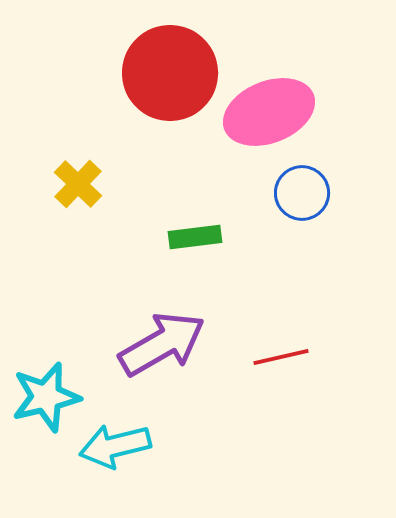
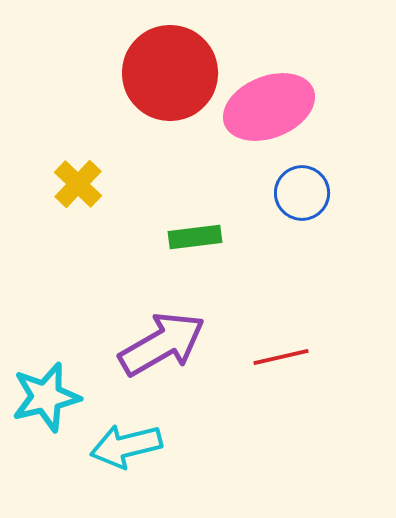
pink ellipse: moved 5 px up
cyan arrow: moved 11 px right
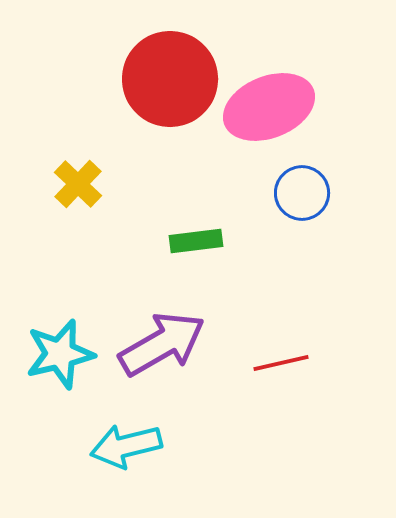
red circle: moved 6 px down
green rectangle: moved 1 px right, 4 px down
red line: moved 6 px down
cyan star: moved 14 px right, 43 px up
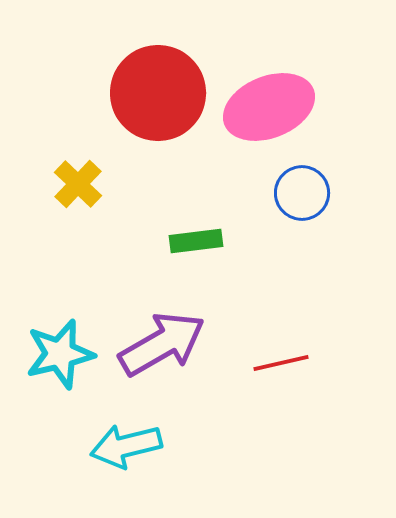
red circle: moved 12 px left, 14 px down
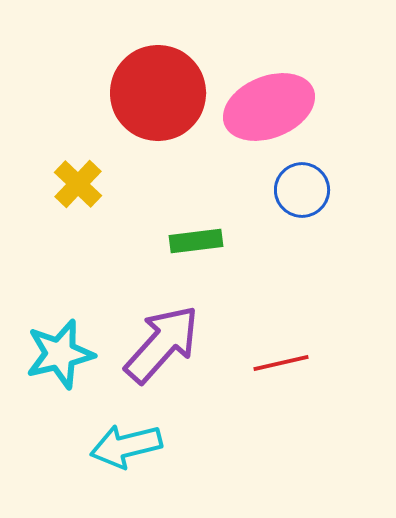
blue circle: moved 3 px up
purple arrow: rotated 18 degrees counterclockwise
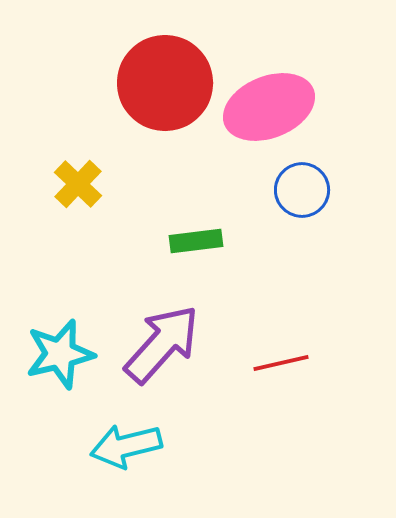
red circle: moved 7 px right, 10 px up
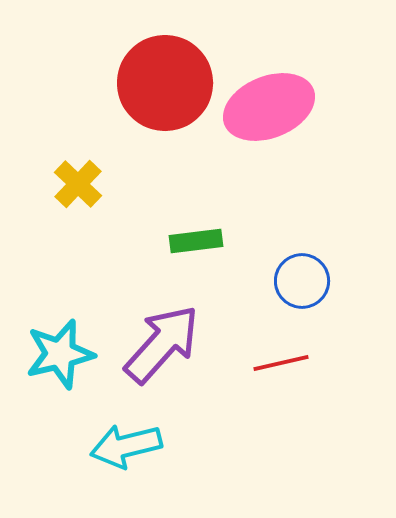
blue circle: moved 91 px down
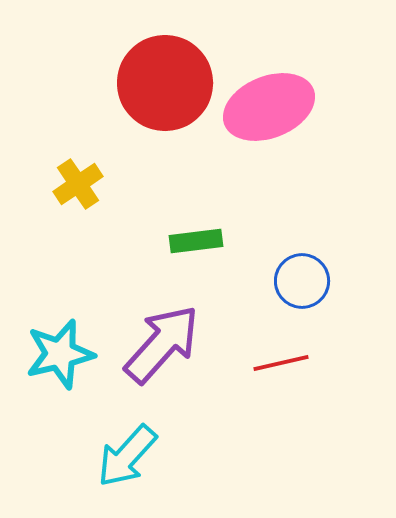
yellow cross: rotated 12 degrees clockwise
cyan arrow: moved 1 px right, 10 px down; rotated 34 degrees counterclockwise
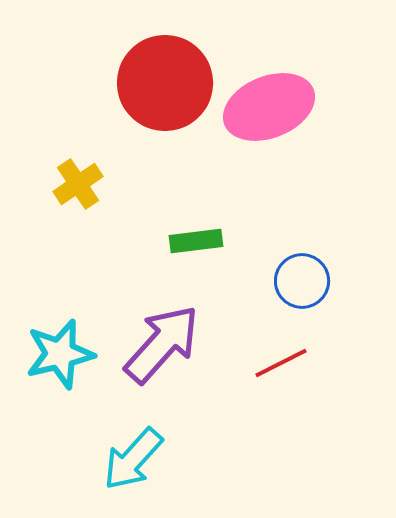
red line: rotated 14 degrees counterclockwise
cyan arrow: moved 6 px right, 3 px down
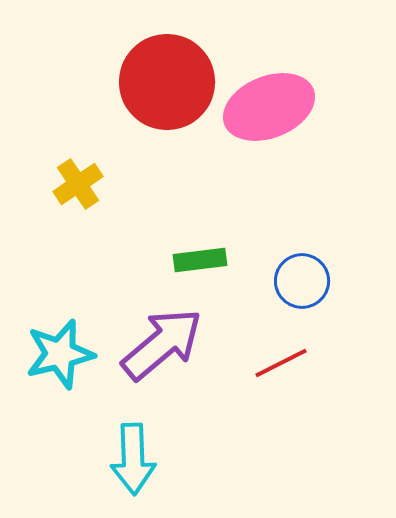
red circle: moved 2 px right, 1 px up
green rectangle: moved 4 px right, 19 px down
purple arrow: rotated 8 degrees clockwise
cyan arrow: rotated 44 degrees counterclockwise
